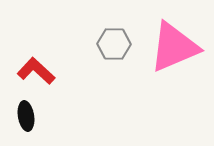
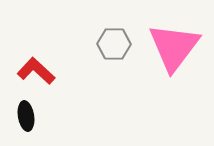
pink triangle: rotated 30 degrees counterclockwise
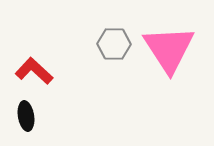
pink triangle: moved 5 px left, 2 px down; rotated 10 degrees counterclockwise
red L-shape: moved 2 px left
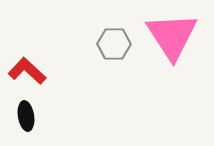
pink triangle: moved 3 px right, 13 px up
red L-shape: moved 7 px left
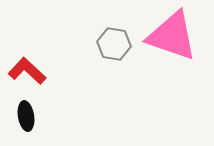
pink triangle: rotated 38 degrees counterclockwise
gray hexagon: rotated 8 degrees clockwise
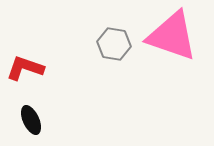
red L-shape: moved 2 px left, 3 px up; rotated 24 degrees counterclockwise
black ellipse: moved 5 px right, 4 px down; rotated 16 degrees counterclockwise
